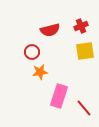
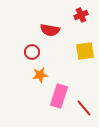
red cross: moved 11 px up
red semicircle: rotated 24 degrees clockwise
orange star: moved 3 px down
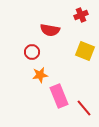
yellow square: rotated 30 degrees clockwise
pink rectangle: rotated 40 degrees counterclockwise
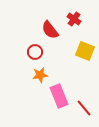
red cross: moved 7 px left, 4 px down; rotated 32 degrees counterclockwise
red semicircle: rotated 42 degrees clockwise
red circle: moved 3 px right
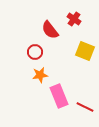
red line: moved 1 px right, 1 px up; rotated 24 degrees counterclockwise
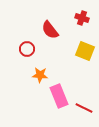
red cross: moved 8 px right, 1 px up; rotated 16 degrees counterclockwise
red circle: moved 8 px left, 3 px up
orange star: rotated 14 degrees clockwise
red line: moved 1 px left, 1 px down
